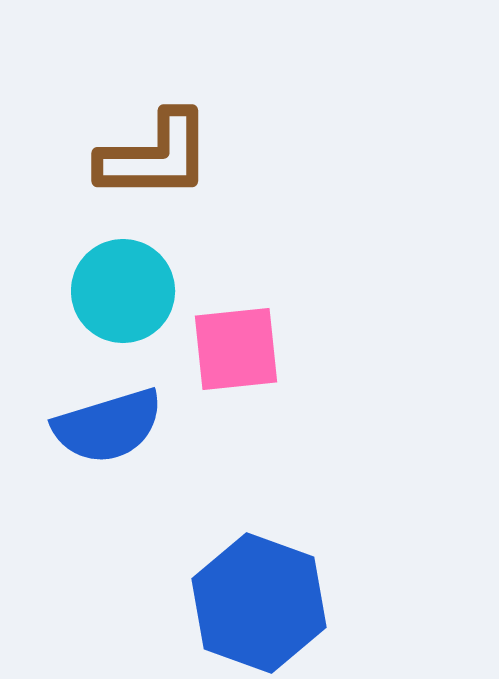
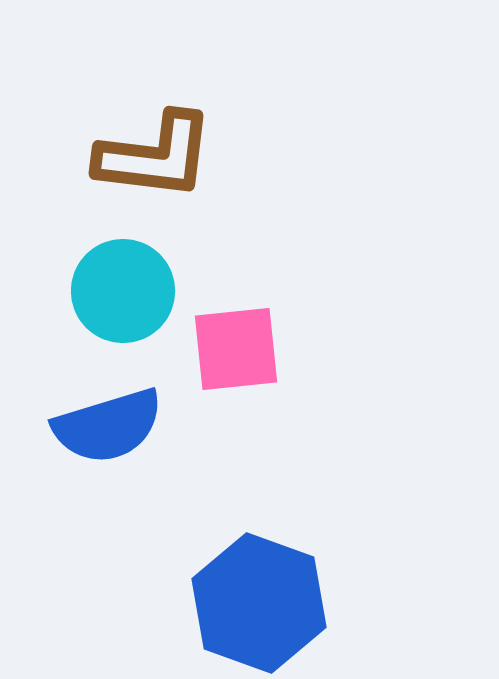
brown L-shape: rotated 7 degrees clockwise
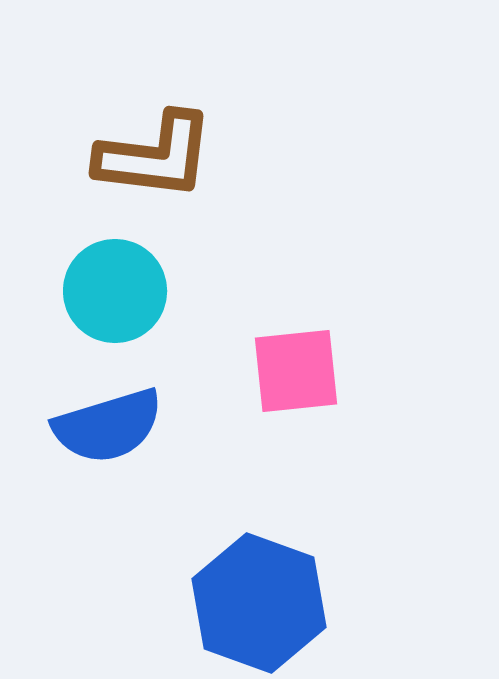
cyan circle: moved 8 px left
pink square: moved 60 px right, 22 px down
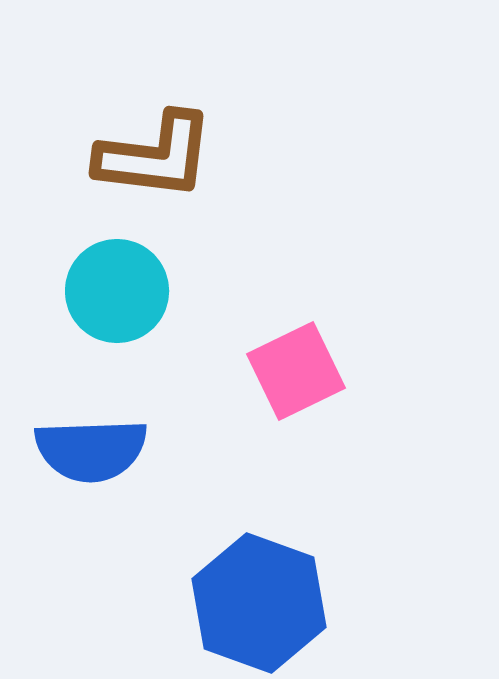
cyan circle: moved 2 px right
pink square: rotated 20 degrees counterclockwise
blue semicircle: moved 17 px left, 24 px down; rotated 15 degrees clockwise
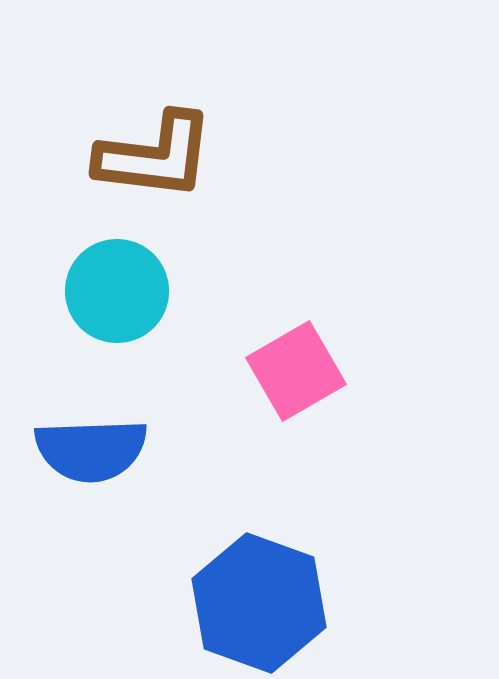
pink square: rotated 4 degrees counterclockwise
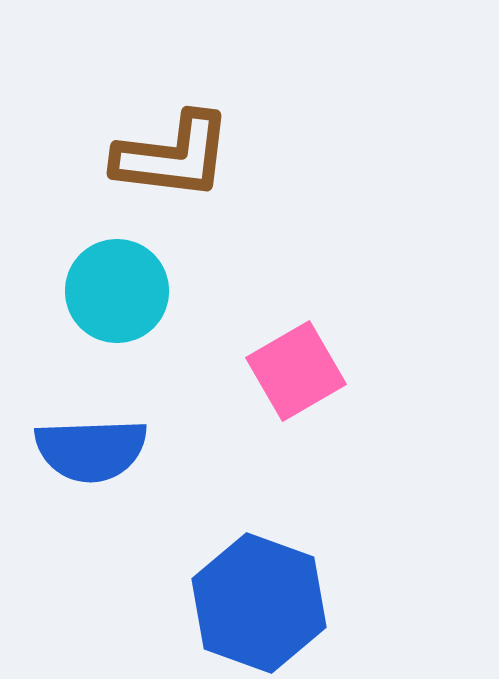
brown L-shape: moved 18 px right
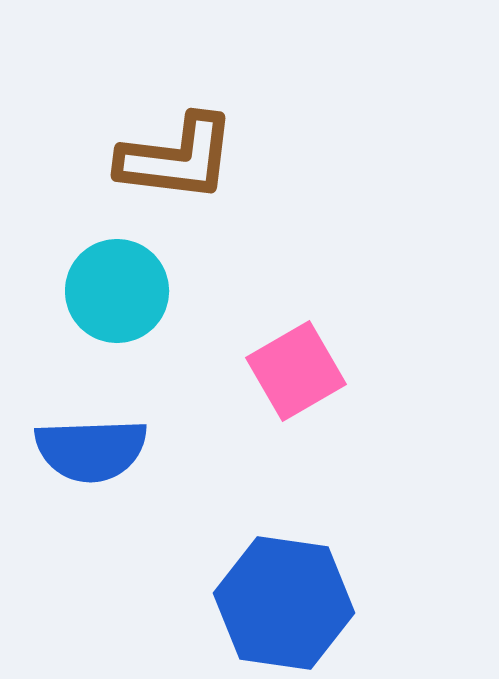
brown L-shape: moved 4 px right, 2 px down
blue hexagon: moved 25 px right; rotated 12 degrees counterclockwise
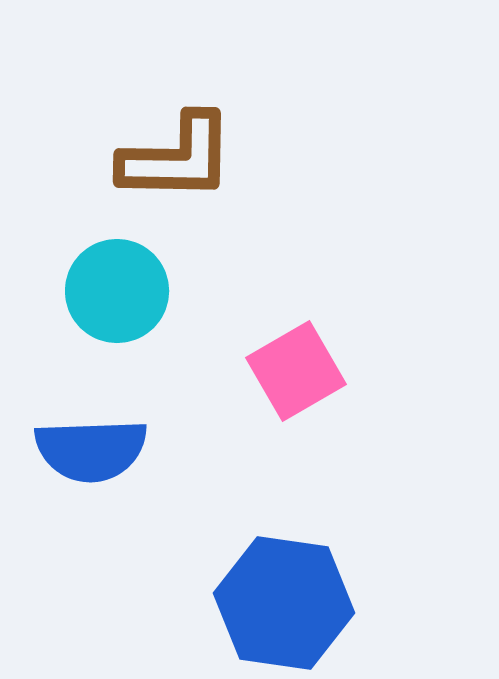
brown L-shape: rotated 6 degrees counterclockwise
